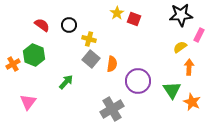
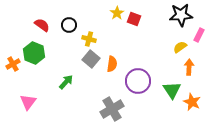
green hexagon: moved 2 px up
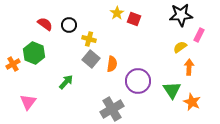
red semicircle: moved 3 px right, 1 px up
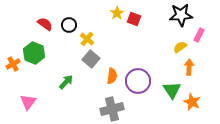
yellow cross: moved 2 px left; rotated 24 degrees clockwise
orange semicircle: moved 12 px down
gray cross: rotated 15 degrees clockwise
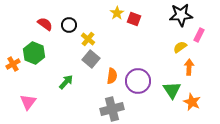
yellow cross: moved 1 px right
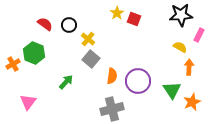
yellow semicircle: rotated 64 degrees clockwise
orange star: rotated 24 degrees clockwise
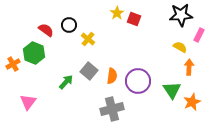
red semicircle: moved 1 px right, 6 px down
gray square: moved 2 px left, 12 px down
